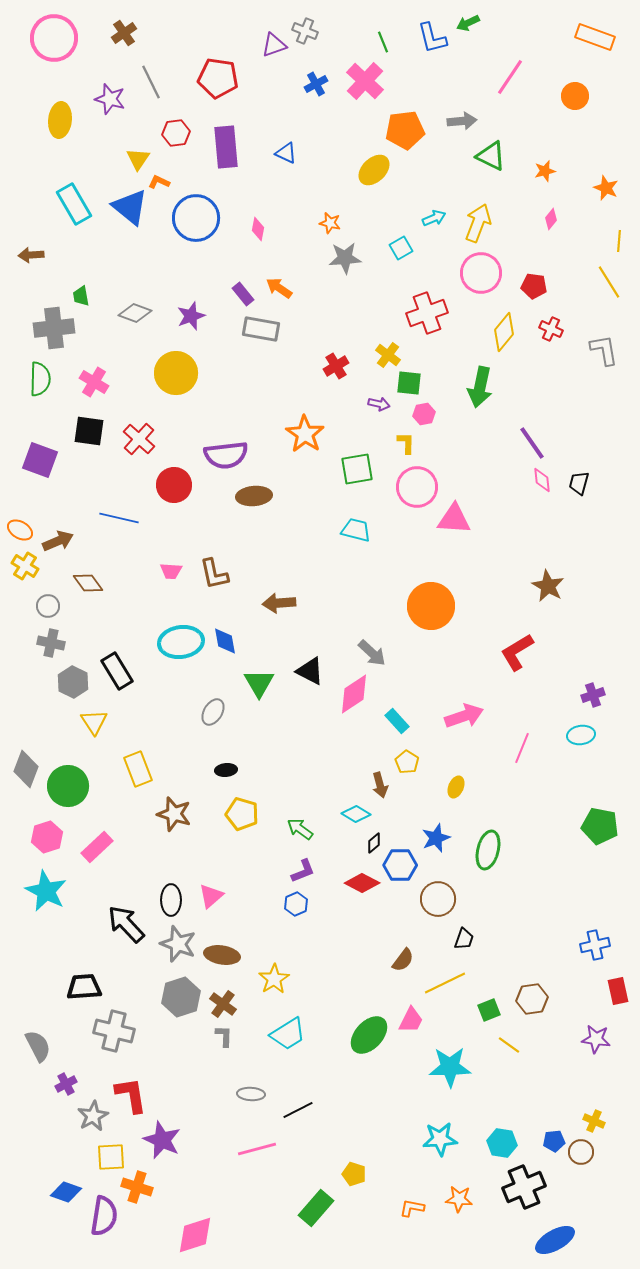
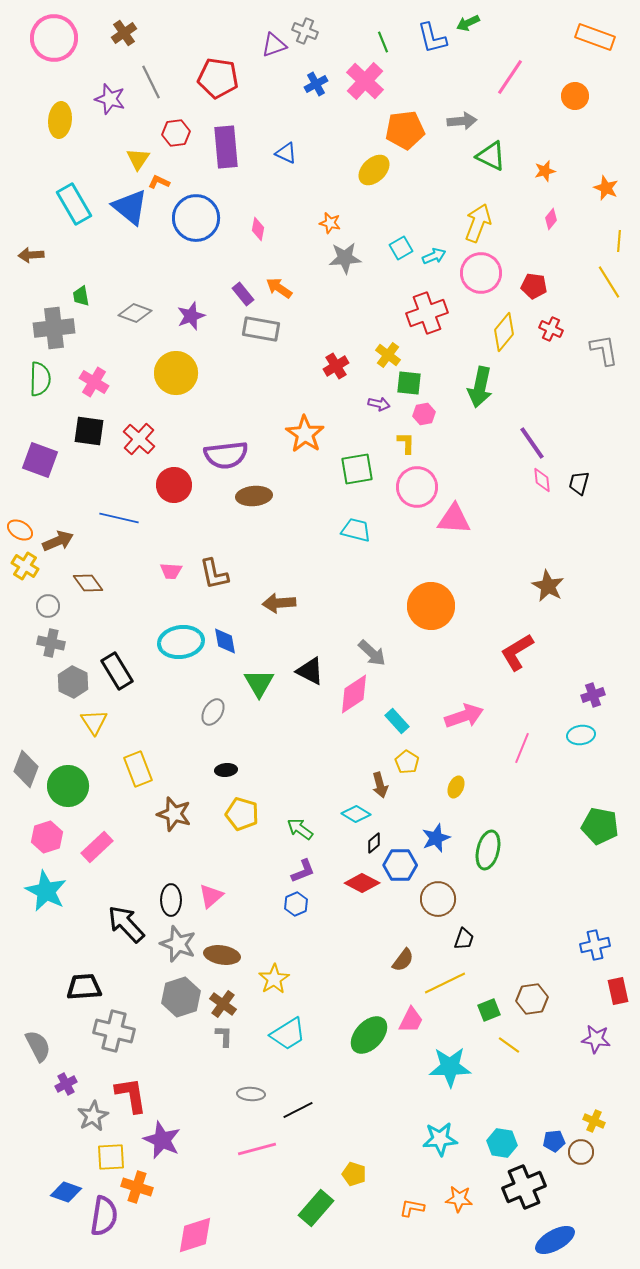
cyan arrow at (434, 218): moved 38 px down
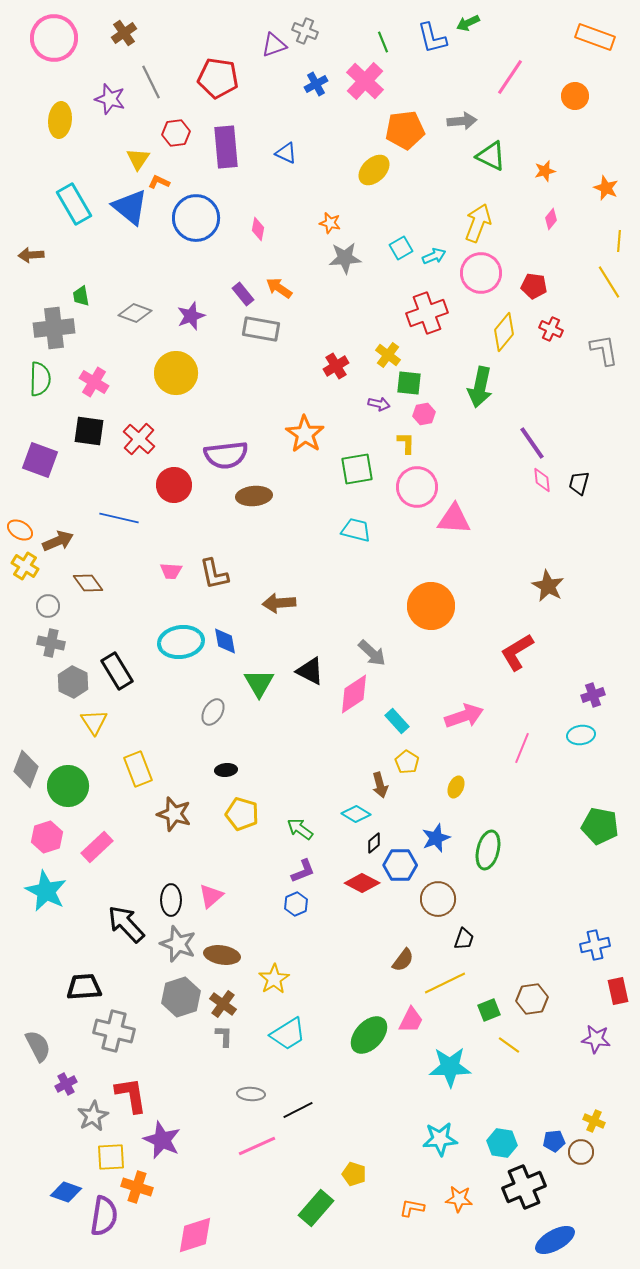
pink line at (257, 1149): moved 3 px up; rotated 9 degrees counterclockwise
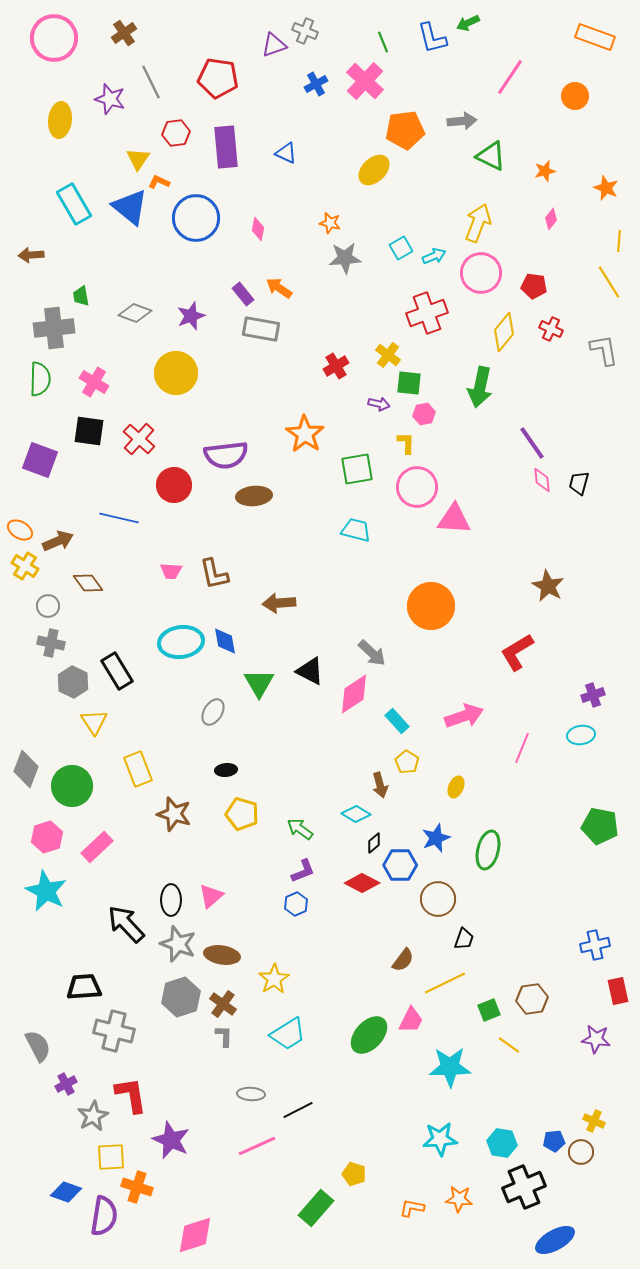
green circle at (68, 786): moved 4 px right
purple star at (162, 1140): moved 9 px right
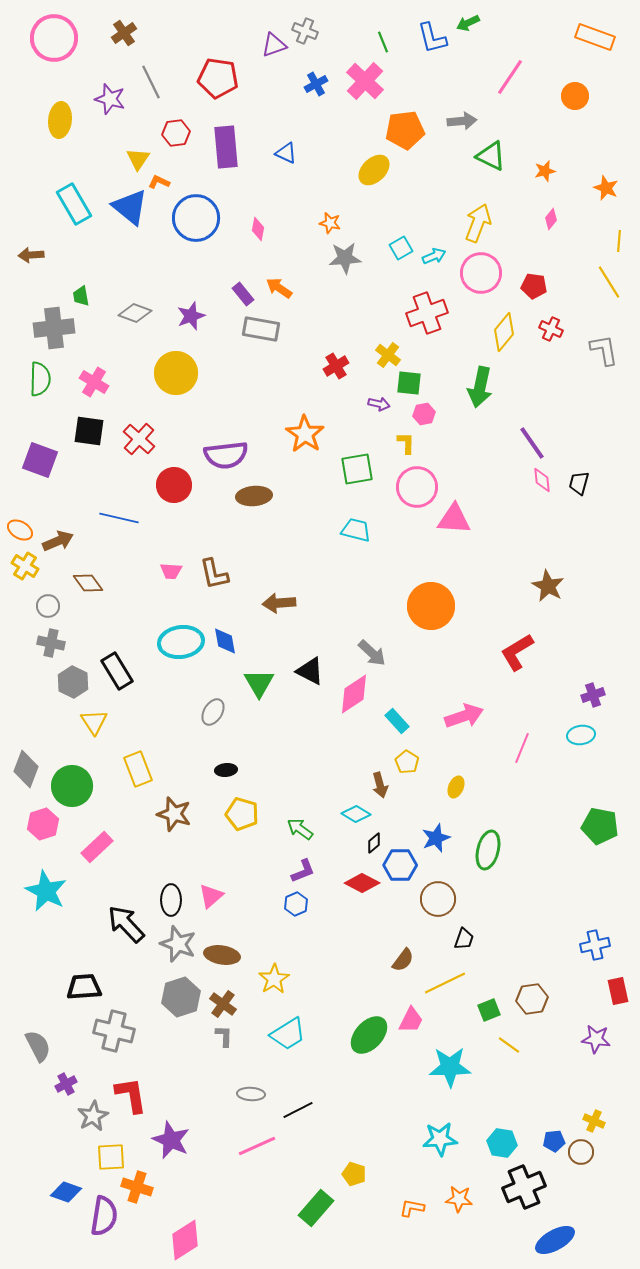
pink hexagon at (47, 837): moved 4 px left, 13 px up
pink diamond at (195, 1235): moved 10 px left, 5 px down; rotated 15 degrees counterclockwise
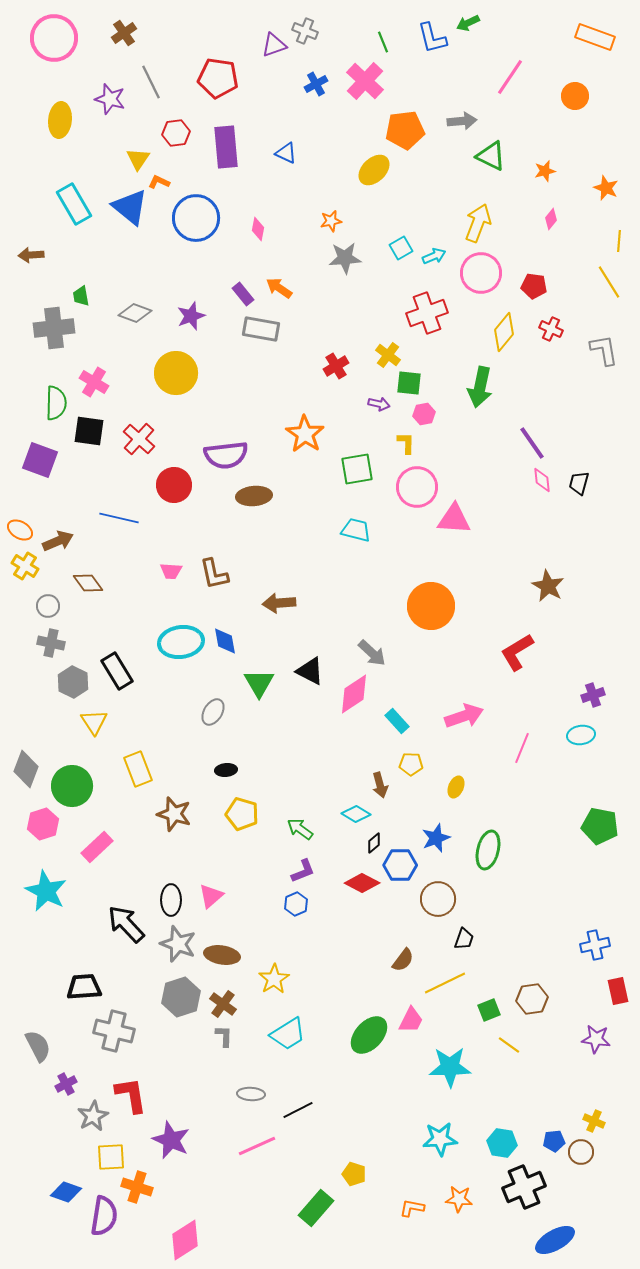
orange star at (330, 223): moved 1 px right, 2 px up; rotated 25 degrees counterclockwise
green semicircle at (40, 379): moved 16 px right, 24 px down
yellow pentagon at (407, 762): moved 4 px right, 2 px down; rotated 30 degrees counterclockwise
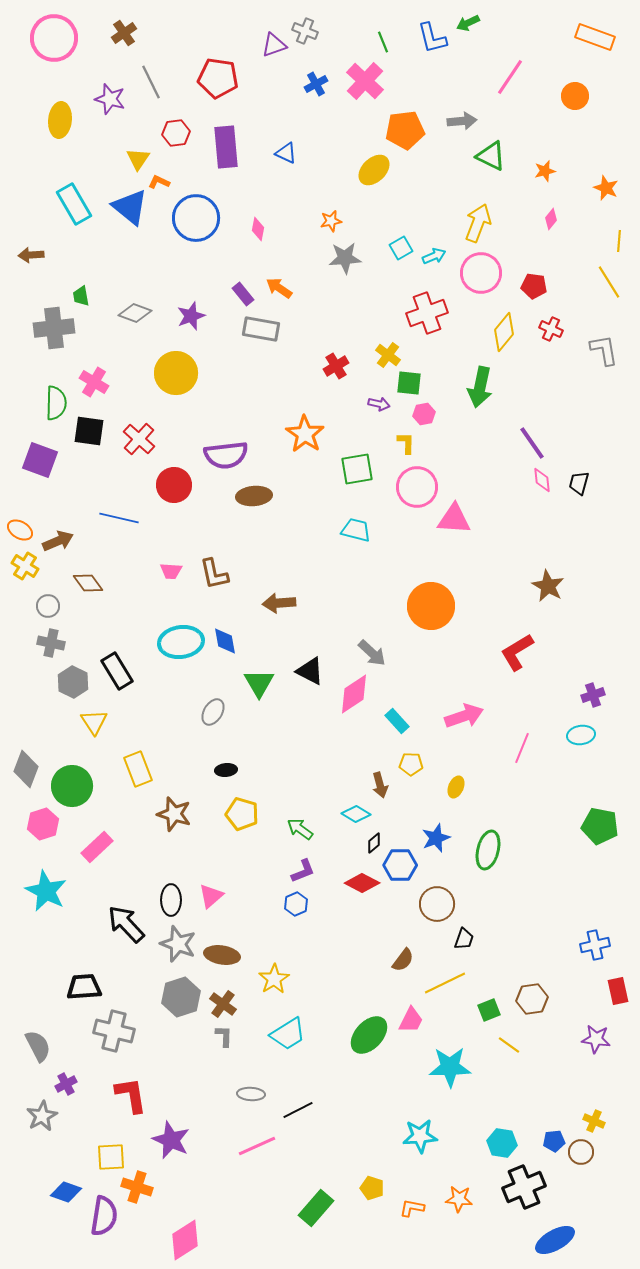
brown circle at (438, 899): moved 1 px left, 5 px down
gray star at (93, 1116): moved 51 px left
cyan star at (440, 1139): moved 20 px left, 3 px up
yellow pentagon at (354, 1174): moved 18 px right, 14 px down
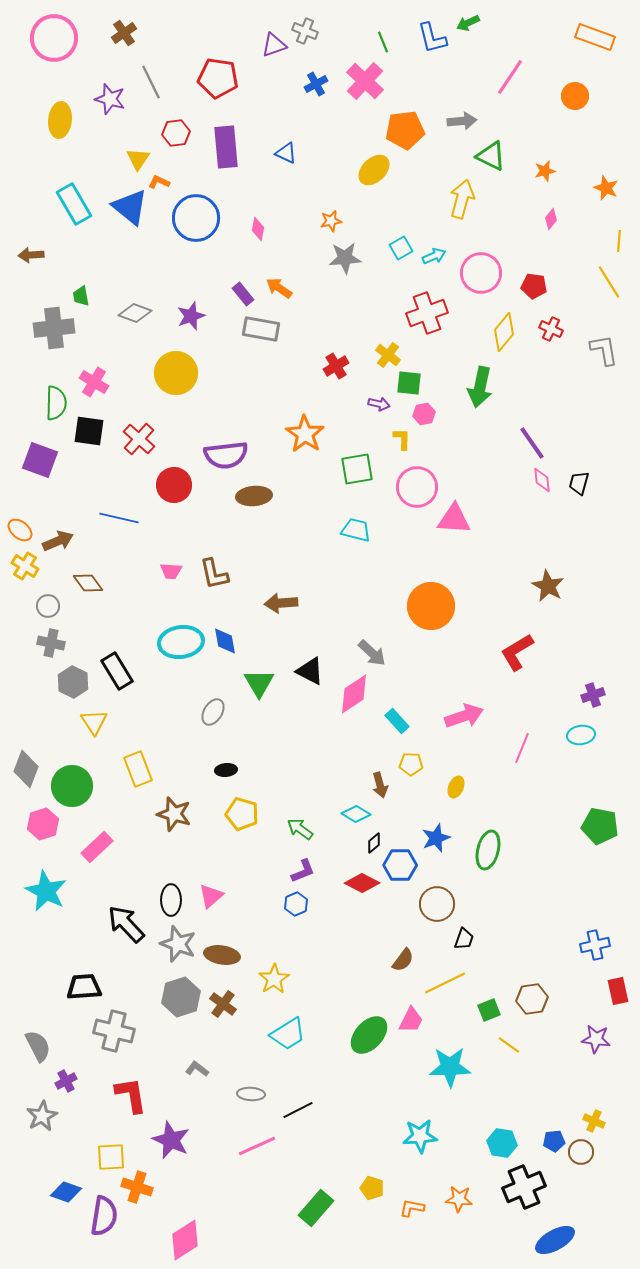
yellow arrow at (478, 223): moved 16 px left, 24 px up; rotated 6 degrees counterclockwise
yellow L-shape at (406, 443): moved 4 px left, 4 px up
orange ellipse at (20, 530): rotated 10 degrees clockwise
brown arrow at (279, 603): moved 2 px right
gray L-shape at (224, 1036): moved 27 px left, 33 px down; rotated 55 degrees counterclockwise
purple cross at (66, 1084): moved 3 px up
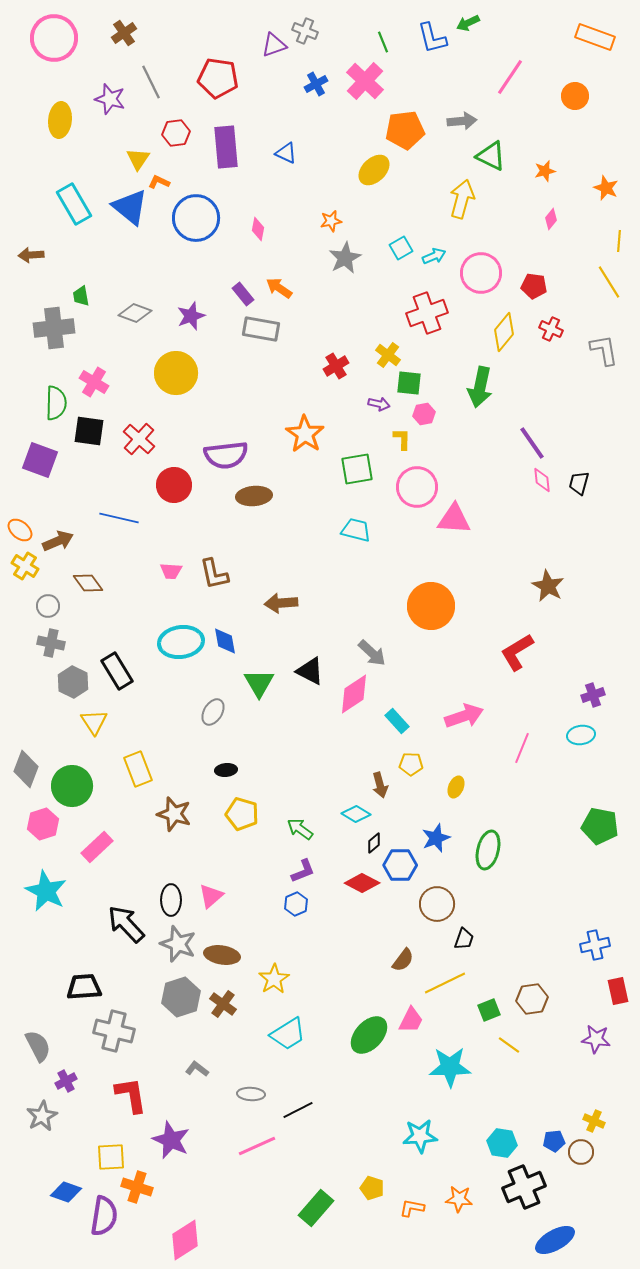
gray star at (345, 258): rotated 24 degrees counterclockwise
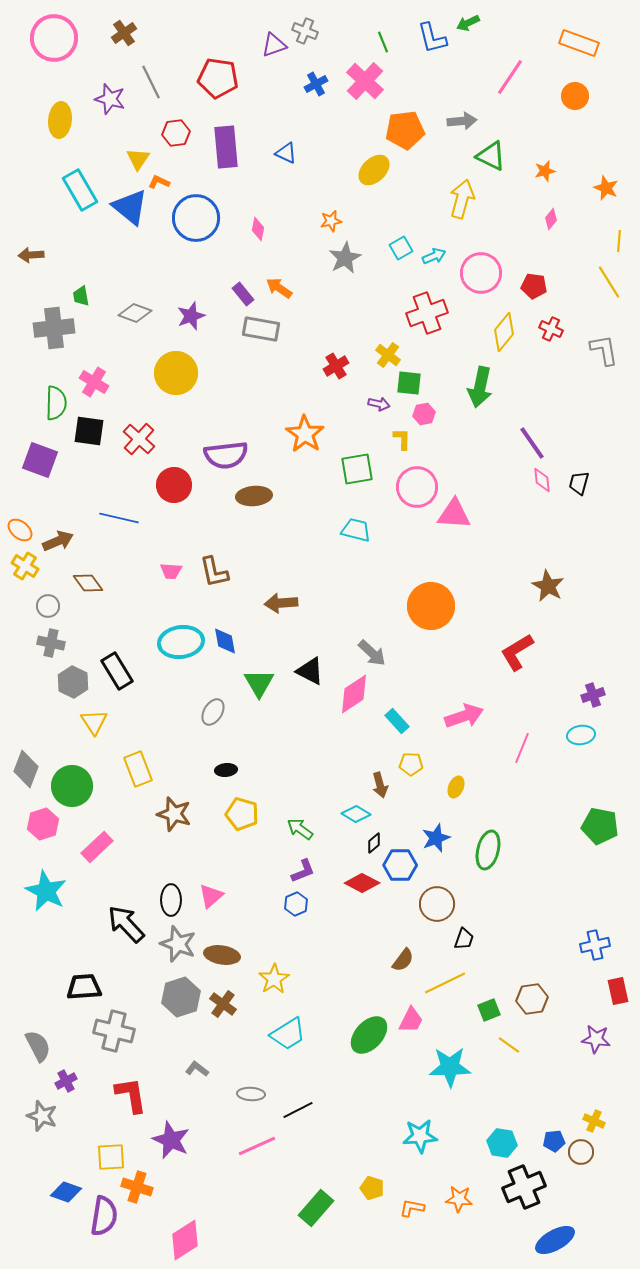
orange rectangle at (595, 37): moved 16 px left, 6 px down
cyan rectangle at (74, 204): moved 6 px right, 14 px up
pink triangle at (454, 519): moved 5 px up
brown L-shape at (214, 574): moved 2 px up
gray star at (42, 1116): rotated 24 degrees counterclockwise
